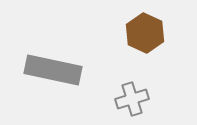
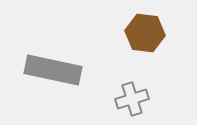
brown hexagon: rotated 18 degrees counterclockwise
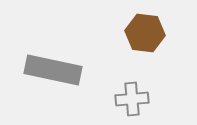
gray cross: rotated 12 degrees clockwise
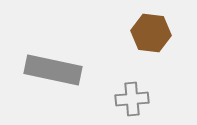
brown hexagon: moved 6 px right
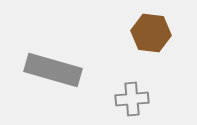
gray rectangle: rotated 4 degrees clockwise
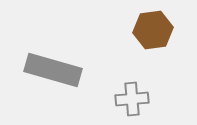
brown hexagon: moved 2 px right, 3 px up; rotated 15 degrees counterclockwise
